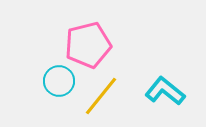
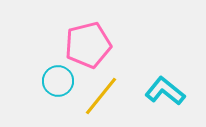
cyan circle: moved 1 px left
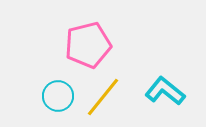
cyan circle: moved 15 px down
yellow line: moved 2 px right, 1 px down
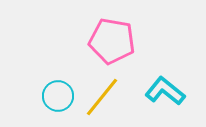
pink pentagon: moved 24 px right, 4 px up; rotated 24 degrees clockwise
yellow line: moved 1 px left
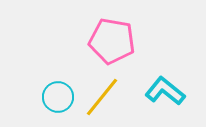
cyan circle: moved 1 px down
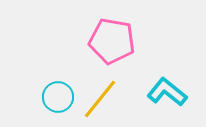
cyan L-shape: moved 2 px right, 1 px down
yellow line: moved 2 px left, 2 px down
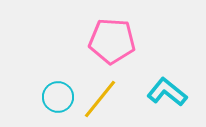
pink pentagon: rotated 6 degrees counterclockwise
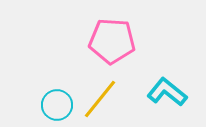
cyan circle: moved 1 px left, 8 px down
